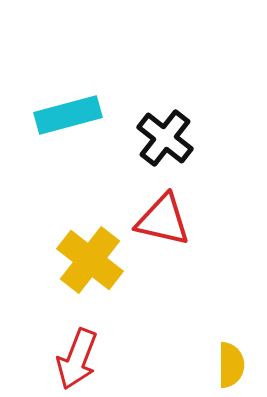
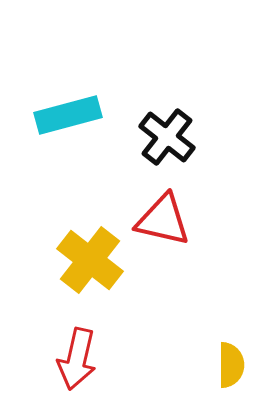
black cross: moved 2 px right, 1 px up
red arrow: rotated 8 degrees counterclockwise
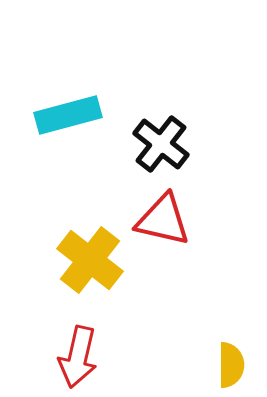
black cross: moved 6 px left, 7 px down
red arrow: moved 1 px right, 2 px up
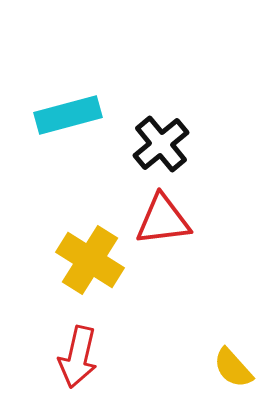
black cross: rotated 12 degrees clockwise
red triangle: rotated 20 degrees counterclockwise
yellow cross: rotated 6 degrees counterclockwise
yellow semicircle: moved 2 px right, 3 px down; rotated 138 degrees clockwise
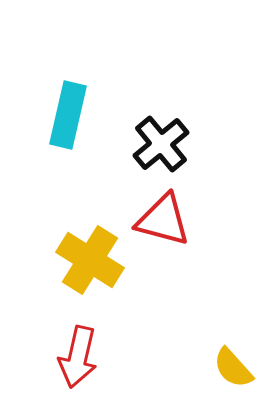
cyan rectangle: rotated 62 degrees counterclockwise
red triangle: rotated 22 degrees clockwise
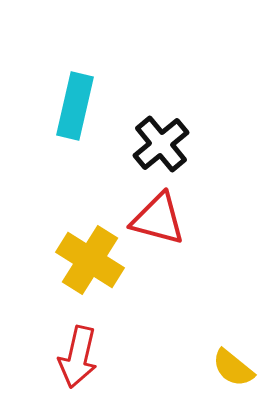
cyan rectangle: moved 7 px right, 9 px up
red triangle: moved 5 px left, 1 px up
yellow semicircle: rotated 9 degrees counterclockwise
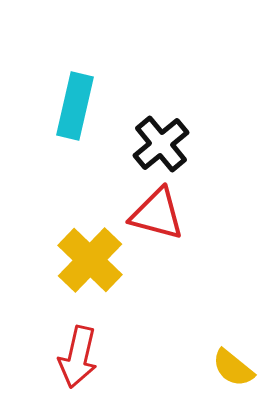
red triangle: moved 1 px left, 5 px up
yellow cross: rotated 12 degrees clockwise
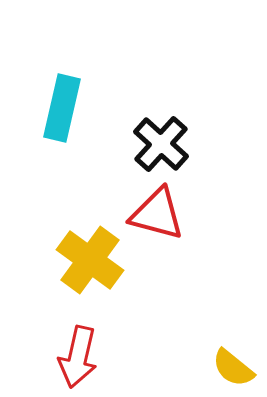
cyan rectangle: moved 13 px left, 2 px down
black cross: rotated 8 degrees counterclockwise
yellow cross: rotated 8 degrees counterclockwise
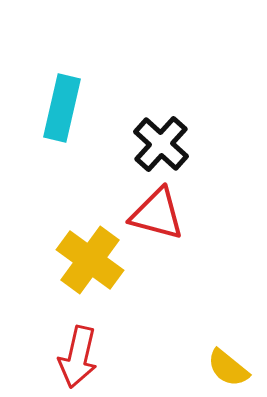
yellow semicircle: moved 5 px left
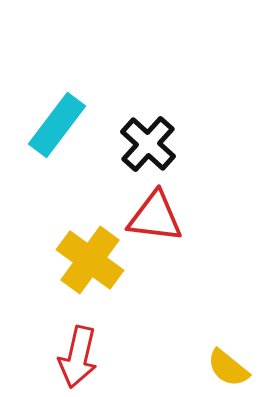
cyan rectangle: moved 5 px left, 17 px down; rotated 24 degrees clockwise
black cross: moved 13 px left
red triangle: moved 2 px left, 3 px down; rotated 8 degrees counterclockwise
